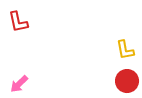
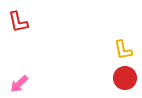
yellow L-shape: moved 2 px left
red circle: moved 2 px left, 3 px up
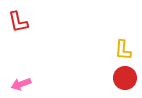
yellow L-shape: rotated 15 degrees clockwise
pink arrow: moved 2 px right; rotated 24 degrees clockwise
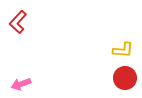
red L-shape: rotated 55 degrees clockwise
yellow L-shape: rotated 90 degrees counterclockwise
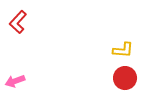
pink arrow: moved 6 px left, 3 px up
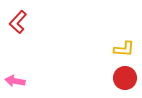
yellow L-shape: moved 1 px right, 1 px up
pink arrow: rotated 30 degrees clockwise
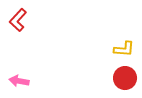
red L-shape: moved 2 px up
pink arrow: moved 4 px right
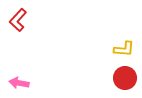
pink arrow: moved 2 px down
